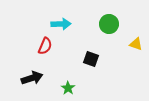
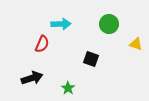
red semicircle: moved 3 px left, 2 px up
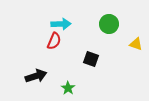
red semicircle: moved 12 px right, 3 px up
black arrow: moved 4 px right, 2 px up
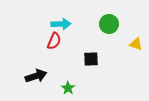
black square: rotated 21 degrees counterclockwise
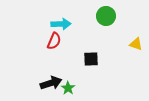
green circle: moved 3 px left, 8 px up
black arrow: moved 15 px right, 7 px down
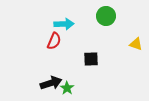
cyan arrow: moved 3 px right
green star: moved 1 px left
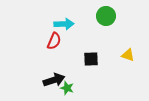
yellow triangle: moved 8 px left, 11 px down
black arrow: moved 3 px right, 3 px up
green star: rotated 16 degrees counterclockwise
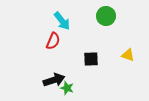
cyan arrow: moved 2 px left, 3 px up; rotated 54 degrees clockwise
red semicircle: moved 1 px left
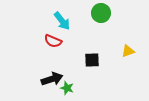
green circle: moved 5 px left, 3 px up
red semicircle: rotated 90 degrees clockwise
yellow triangle: moved 4 px up; rotated 40 degrees counterclockwise
black square: moved 1 px right, 1 px down
black arrow: moved 2 px left, 1 px up
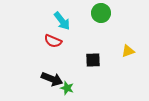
black square: moved 1 px right
black arrow: rotated 40 degrees clockwise
